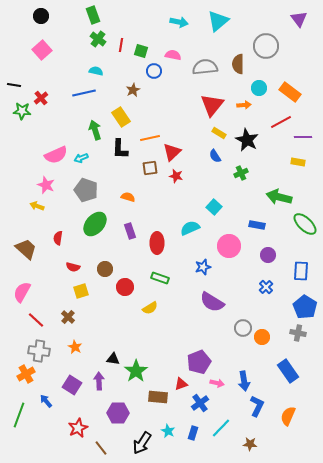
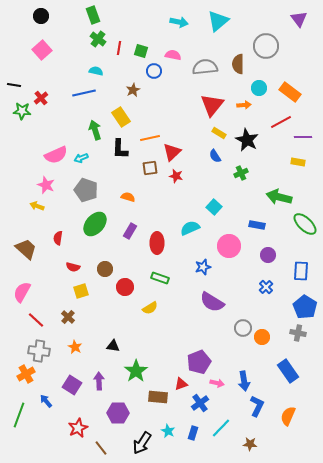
red line at (121, 45): moved 2 px left, 3 px down
purple rectangle at (130, 231): rotated 49 degrees clockwise
black triangle at (113, 359): moved 13 px up
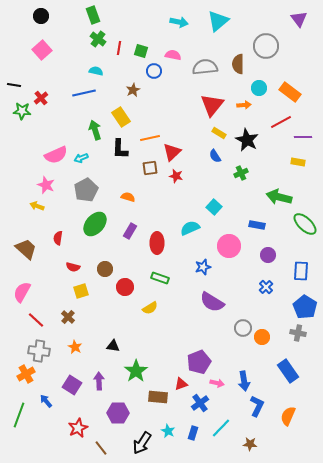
gray pentagon at (86, 190): rotated 25 degrees clockwise
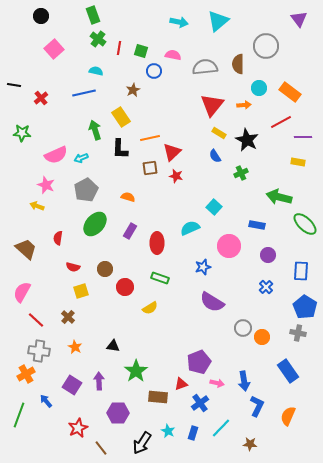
pink square at (42, 50): moved 12 px right, 1 px up
green star at (22, 111): moved 22 px down
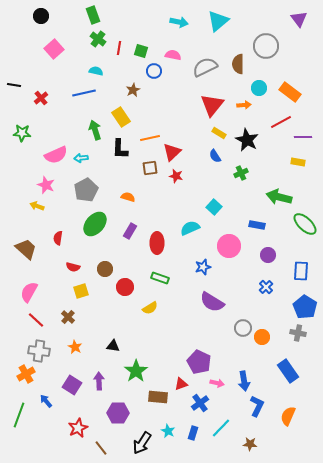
gray semicircle at (205, 67): rotated 20 degrees counterclockwise
cyan arrow at (81, 158): rotated 16 degrees clockwise
pink semicircle at (22, 292): moved 7 px right
purple pentagon at (199, 362): rotated 25 degrees counterclockwise
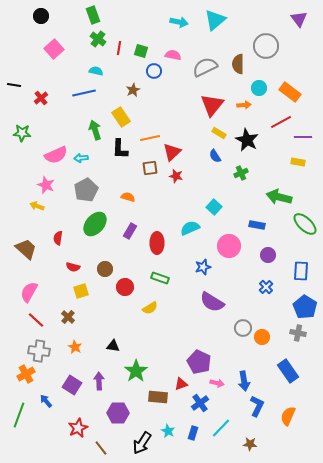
cyan triangle at (218, 21): moved 3 px left, 1 px up
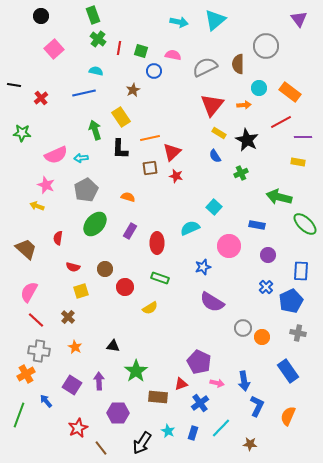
blue pentagon at (305, 307): moved 14 px left, 6 px up; rotated 15 degrees clockwise
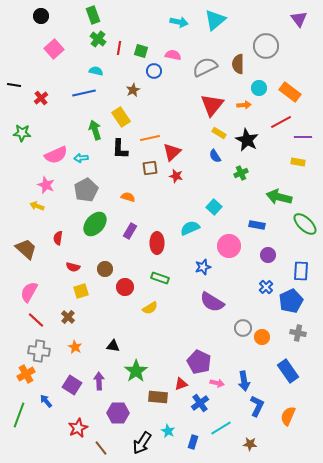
cyan line at (221, 428): rotated 15 degrees clockwise
blue rectangle at (193, 433): moved 9 px down
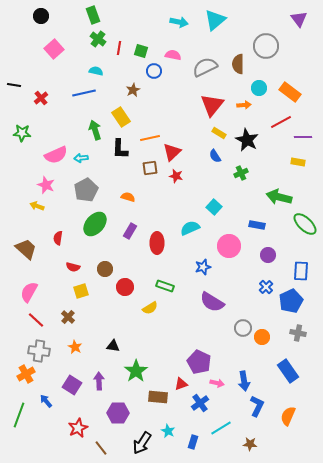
green rectangle at (160, 278): moved 5 px right, 8 px down
